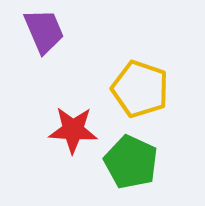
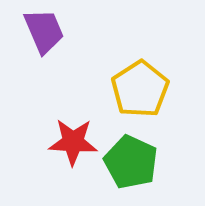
yellow pentagon: rotated 20 degrees clockwise
red star: moved 12 px down
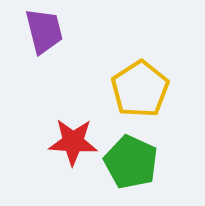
purple trapezoid: rotated 9 degrees clockwise
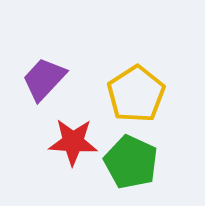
purple trapezoid: moved 48 px down; rotated 123 degrees counterclockwise
yellow pentagon: moved 4 px left, 5 px down
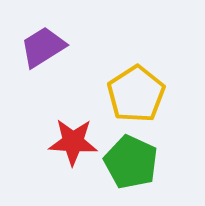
purple trapezoid: moved 1 px left, 32 px up; rotated 15 degrees clockwise
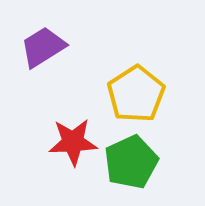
red star: rotated 6 degrees counterclockwise
green pentagon: rotated 22 degrees clockwise
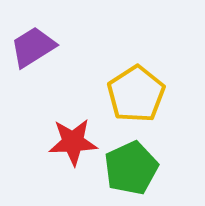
purple trapezoid: moved 10 px left
green pentagon: moved 6 px down
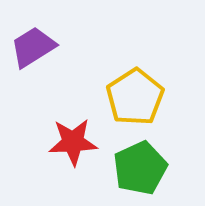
yellow pentagon: moved 1 px left, 3 px down
green pentagon: moved 9 px right
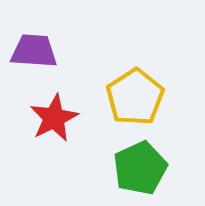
purple trapezoid: moved 1 px right, 4 px down; rotated 36 degrees clockwise
red star: moved 19 px left, 24 px up; rotated 24 degrees counterclockwise
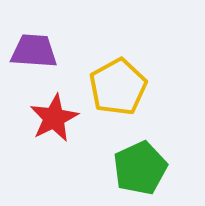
yellow pentagon: moved 17 px left, 10 px up; rotated 4 degrees clockwise
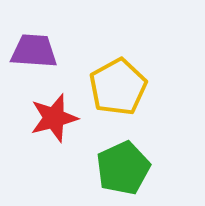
red star: rotated 12 degrees clockwise
green pentagon: moved 17 px left
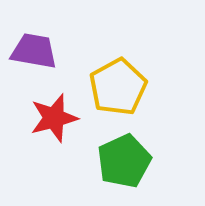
purple trapezoid: rotated 6 degrees clockwise
green pentagon: moved 1 px right, 7 px up
